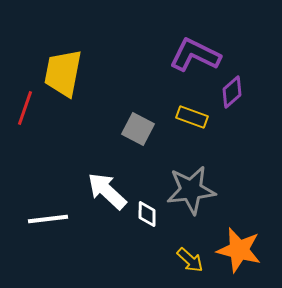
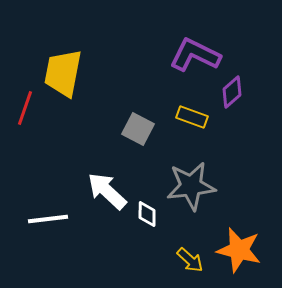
gray star: moved 4 px up
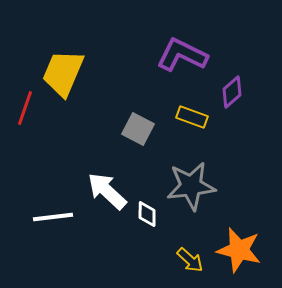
purple L-shape: moved 13 px left
yellow trapezoid: rotated 12 degrees clockwise
white line: moved 5 px right, 2 px up
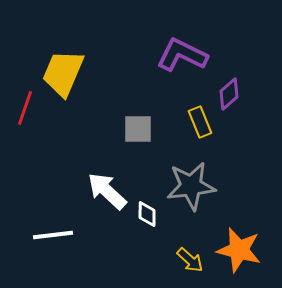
purple diamond: moved 3 px left, 2 px down
yellow rectangle: moved 8 px right, 5 px down; rotated 48 degrees clockwise
gray square: rotated 28 degrees counterclockwise
white line: moved 18 px down
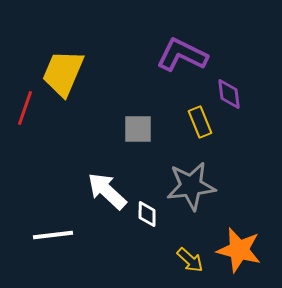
purple diamond: rotated 56 degrees counterclockwise
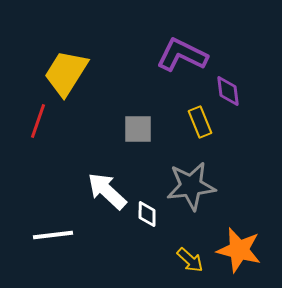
yellow trapezoid: moved 3 px right; rotated 9 degrees clockwise
purple diamond: moved 1 px left, 3 px up
red line: moved 13 px right, 13 px down
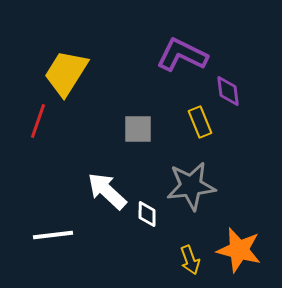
yellow arrow: rotated 28 degrees clockwise
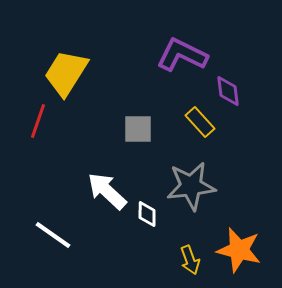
yellow rectangle: rotated 20 degrees counterclockwise
white line: rotated 42 degrees clockwise
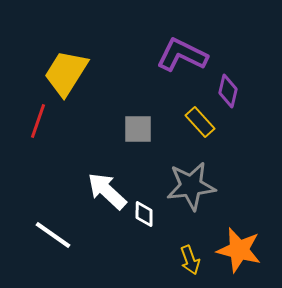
purple diamond: rotated 20 degrees clockwise
white diamond: moved 3 px left
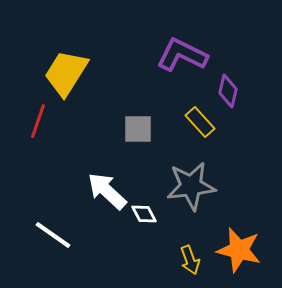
white diamond: rotated 28 degrees counterclockwise
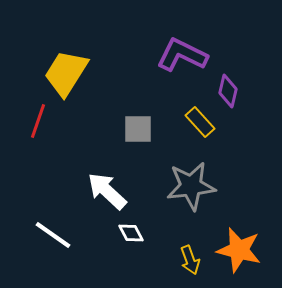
white diamond: moved 13 px left, 19 px down
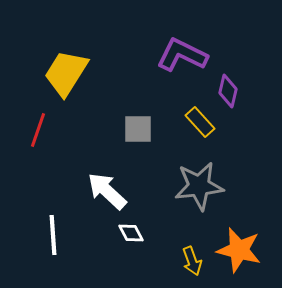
red line: moved 9 px down
gray star: moved 8 px right
white line: rotated 51 degrees clockwise
yellow arrow: moved 2 px right, 1 px down
